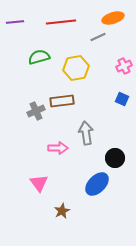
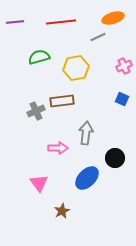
gray arrow: rotated 15 degrees clockwise
blue ellipse: moved 10 px left, 6 px up
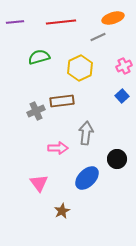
yellow hexagon: moved 4 px right; rotated 15 degrees counterclockwise
blue square: moved 3 px up; rotated 24 degrees clockwise
black circle: moved 2 px right, 1 px down
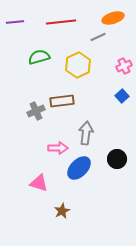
yellow hexagon: moved 2 px left, 3 px up
blue ellipse: moved 8 px left, 10 px up
pink triangle: rotated 36 degrees counterclockwise
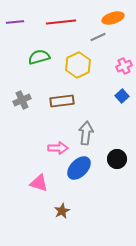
gray cross: moved 14 px left, 11 px up
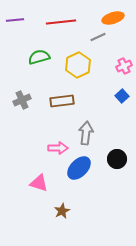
purple line: moved 2 px up
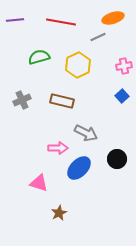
red line: rotated 16 degrees clockwise
pink cross: rotated 14 degrees clockwise
brown rectangle: rotated 20 degrees clockwise
gray arrow: rotated 110 degrees clockwise
brown star: moved 3 px left, 2 px down
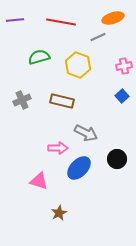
yellow hexagon: rotated 15 degrees counterclockwise
pink triangle: moved 2 px up
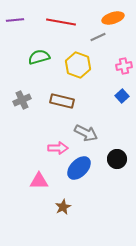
pink triangle: rotated 18 degrees counterclockwise
brown star: moved 4 px right, 6 px up
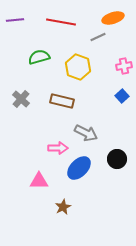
yellow hexagon: moved 2 px down
gray cross: moved 1 px left, 1 px up; rotated 24 degrees counterclockwise
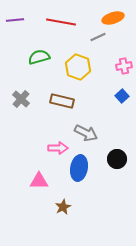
blue ellipse: rotated 35 degrees counterclockwise
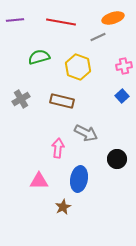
gray cross: rotated 18 degrees clockwise
pink arrow: rotated 84 degrees counterclockwise
blue ellipse: moved 11 px down
